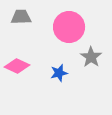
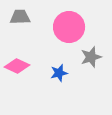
gray trapezoid: moved 1 px left
gray star: rotated 20 degrees clockwise
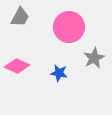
gray trapezoid: rotated 120 degrees clockwise
gray star: moved 3 px right, 1 px down; rotated 10 degrees counterclockwise
blue star: rotated 24 degrees clockwise
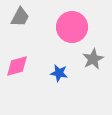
pink circle: moved 3 px right
gray star: moved 1 px left, 1 px down
pink diamond: rotated 40 degrees counterclockwise
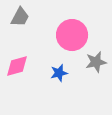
pink circle: moved 8 px down
gray star: moved 3 px right, 3 px down; rotated 15 degrees clockwise
blue star: rotated 24 degrees counterclockwise
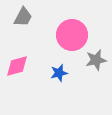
gray trapezoid: moved 3 px right
gray star: moved 2 px up
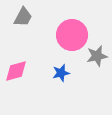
gray star: moved 1 px right, 4 px up
pink diamond: moved 1 px left, 5 px down
blue star: moved 2 px right
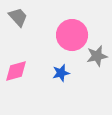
gray trapezoid: moved 5 px left; rotated 70 degrees counterclockwise
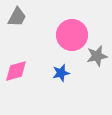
gray trapezoid: moved 1 px left; rotated 70 degrees clockwise
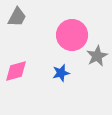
gray star: rotated 15 degrees counterclockwise
